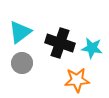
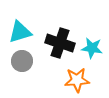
cyan triangle: rotated 20 degrees clockwise
gray circle: moved 2 px up
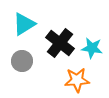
cyan triangle: moved 4 px right, 8 px up; rotated 15 degrees counterclockwise
black cross: rotated 20 degrees clockwise
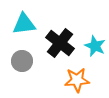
cyan triangle: rotated 25 degrees clockwise
cyan star: moved 3 px right, 2 px up; rotated 15 degrees clockwise
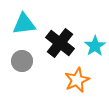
cyan star: rotated 15 degrees clockwise
orange star: rotated 20 degrees counterclockwise
